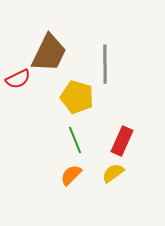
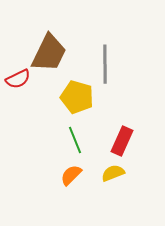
yellow semicircle: rotated 15 degrees clockwise
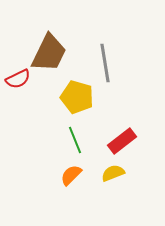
gray line: moved 1 px up; rotated 9 degrees counterclockwise
red rectangle: rotated 28 degrees clockwise
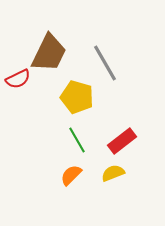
gray line: rotated 21 degrees counterclockwise
green line: moved 2 px right; rotated 8 degrees counterclockwise
